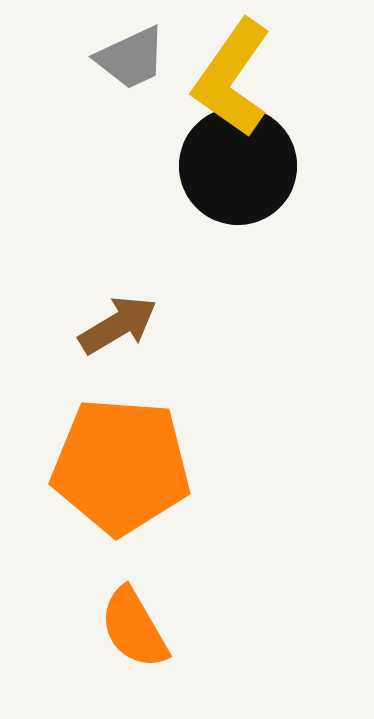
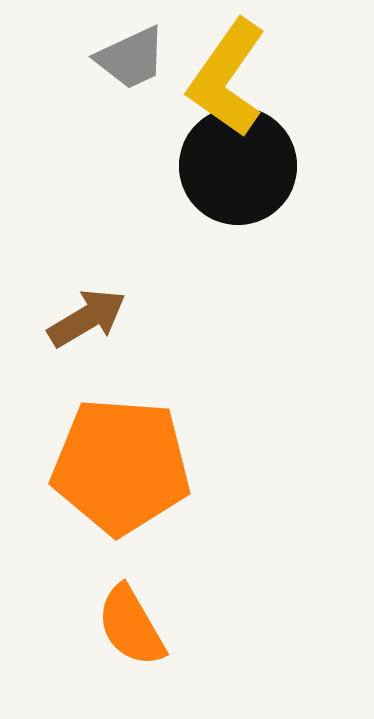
yellow L-shape: moved 5 px left
brown arrow: moved 31 px left, 7 px up
orange semicircle: moved 3 px left, 2 px up
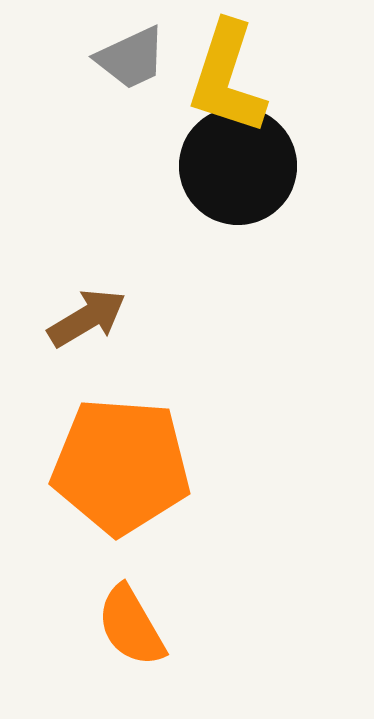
yellow L-shape: rotated 17 degrees counterclockwise
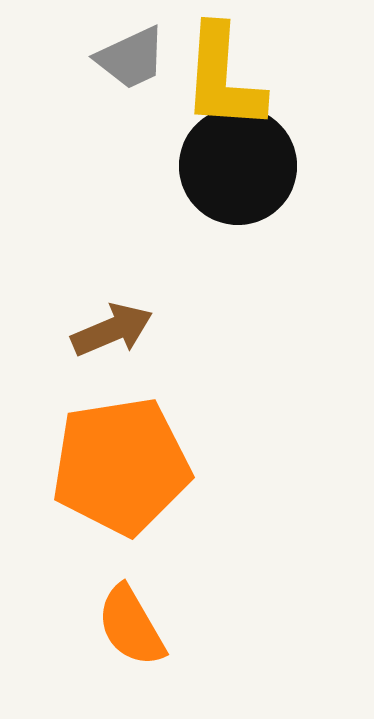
yellow L-shape: moved 4 px left; rotated 14 degrees counterclockwise
brown arrow: moved 25 px right, 12 px down; rotated 8 degrees clockwise
orange pentagon: rotated 13 degrees counterclockwise
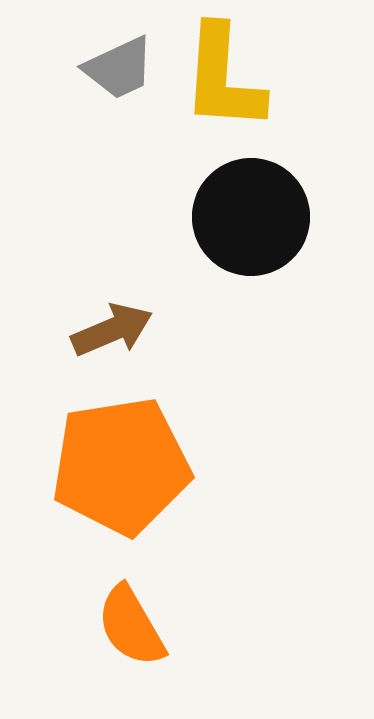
gray trapezoid: moved 12 px left, 10 px down
black circle: moved 13 px right, 51 px down
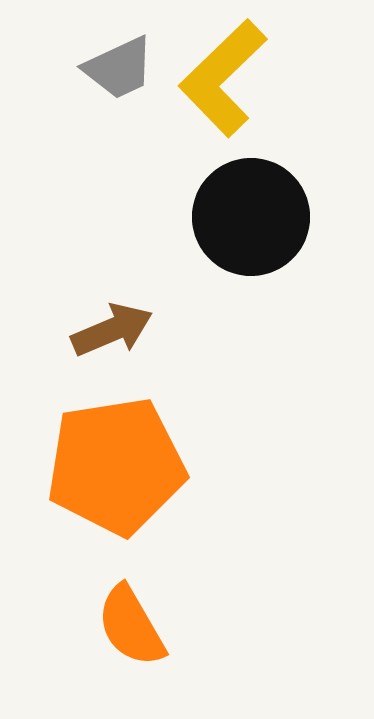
yellow L-shape: rotated 42 degrees clockwise
orange pentagon: moved 5 px left
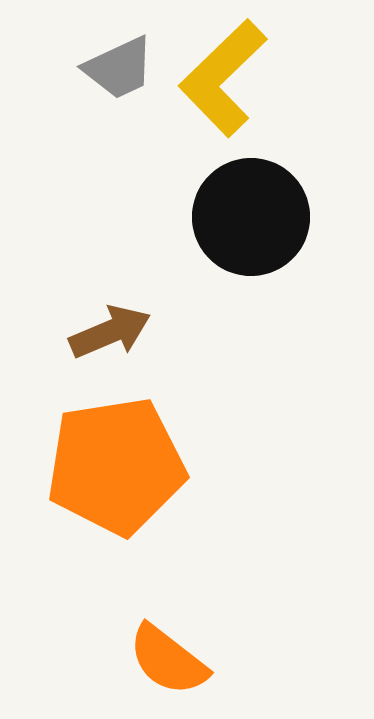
brown arrow: moved 2 px left, 2 px down
orange semicircle: moved 37 px right, 34 px down; rotated 22 degrees counterclockwise
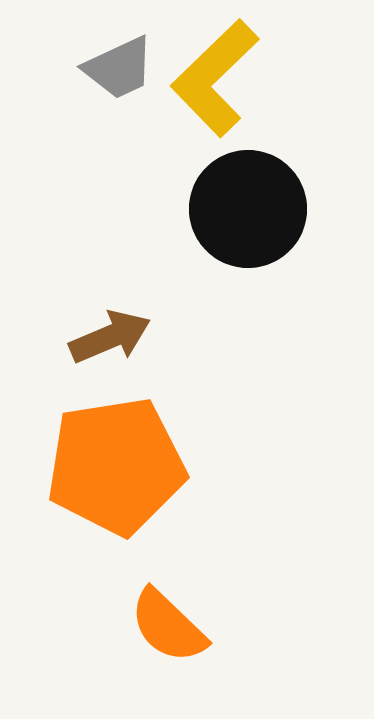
yellow L-shape: moved 8 px left
black circle: moved 3 px left, 8 px up
brown arrow: moved 5 px down
orange semicircle: moved 34 px up; rotated 6 degrees clockwise
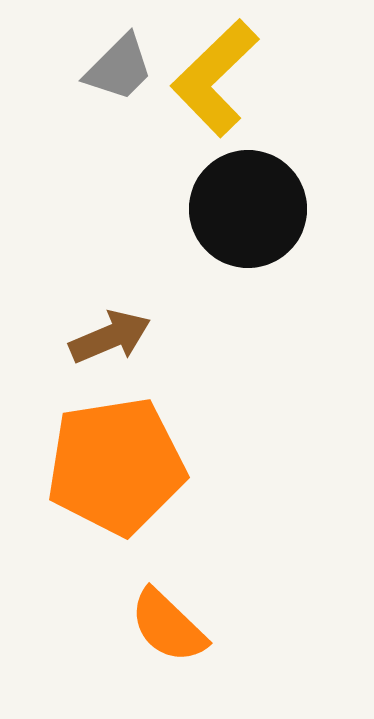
gray trapezoid: rotated 20 degrees counterclockwise
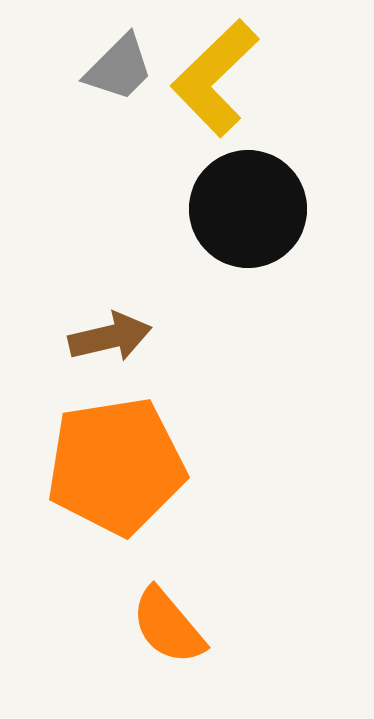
brown arrow: rotated 10 degrees clockwise
orange semicircle: rotated 6 degrees clockwise
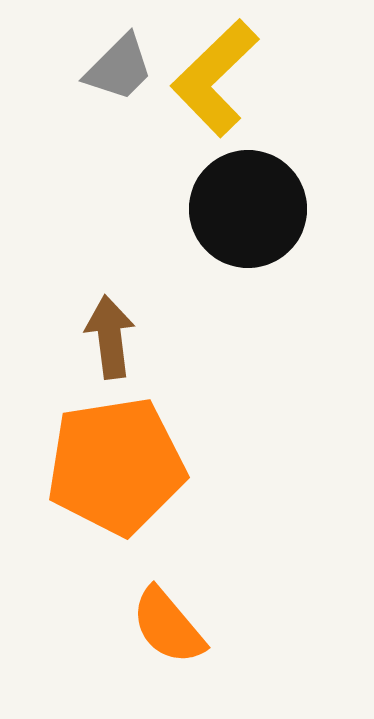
brown arrow: rotated 84 degrees counterclockwise
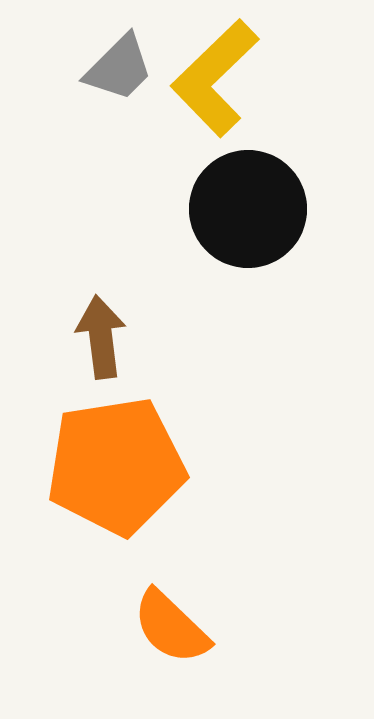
brown arrow: moved 9 px left
orange semicircle: moved 3 px right, 1 px down; rotated 6 degrees counterclockwise
